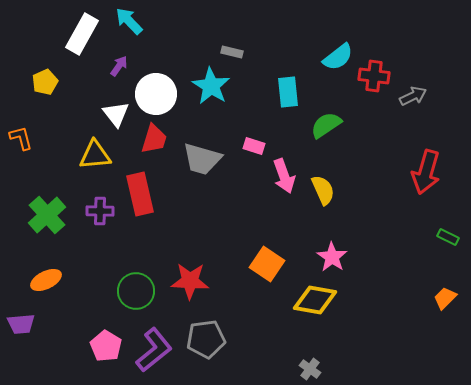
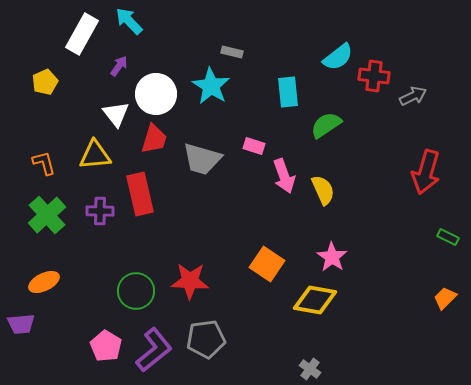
orange L-shape: moved 23 px right, 25 px down
orange ellipse: moved 2 px left, 2 px down
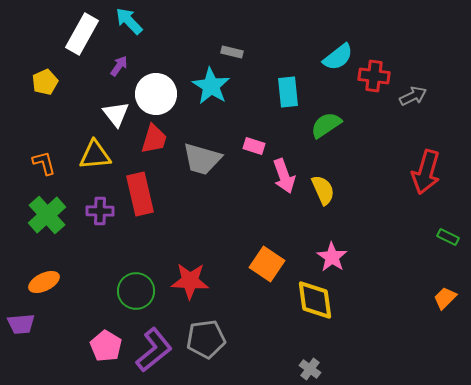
yellow diamond: rotated 72 degrees clockwise
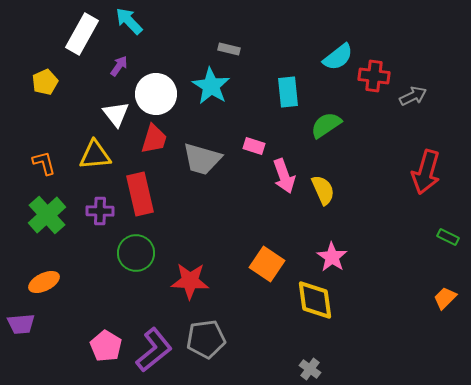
gray rectangle: moved 3 px left, 3 px up
green circle: moved 38 px up
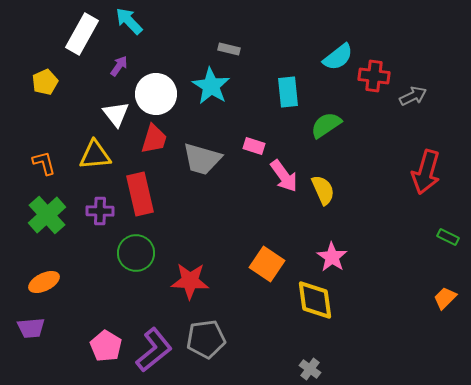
pink arrow: rotated 16 degrees counterclockwise
purple trapezoid: moved 10 px right, 4 px down
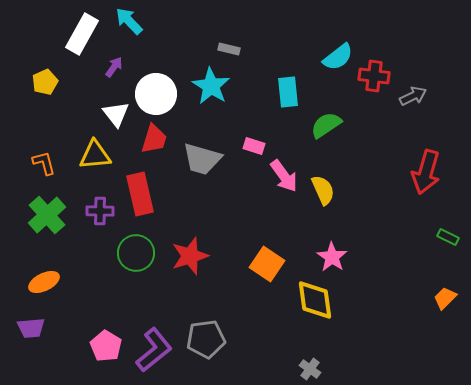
purple arrow: moved 5 px left, 1 px down
red star: moved 25 px up; rotated 21 degrees counterclockwise
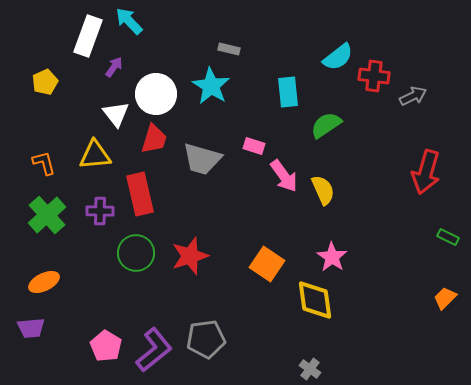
white rectangle: moved 6 px right, 2 px down; rotated 9 degrees counterclockwise
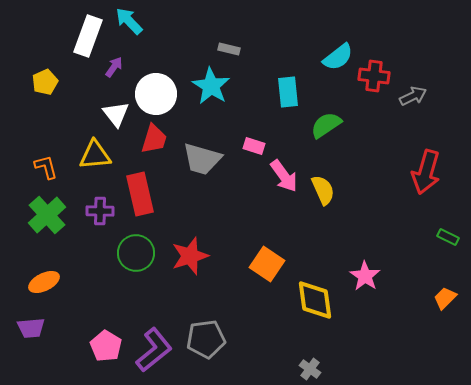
orange L-shape: moved 2 px right, 4 px down
pink star: moved 33 px right, 19 px down
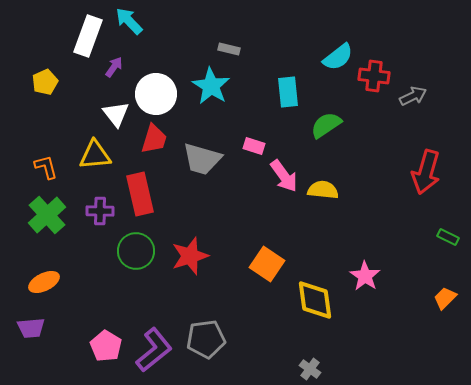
yellow semicircle: rotated 60 degrees counterclockwise
green circle: moved 2 px up
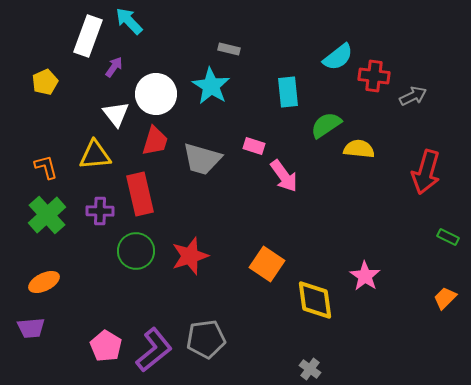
red trapezoid: moved 1 px right, 2 px down
yellow semicircle: moved 36 px right, 41 px up
